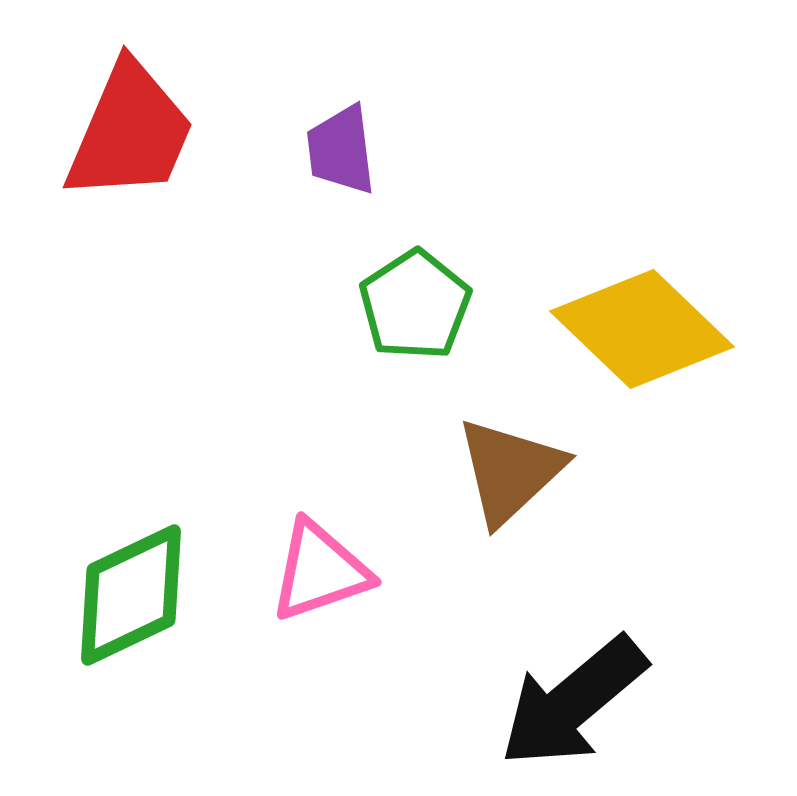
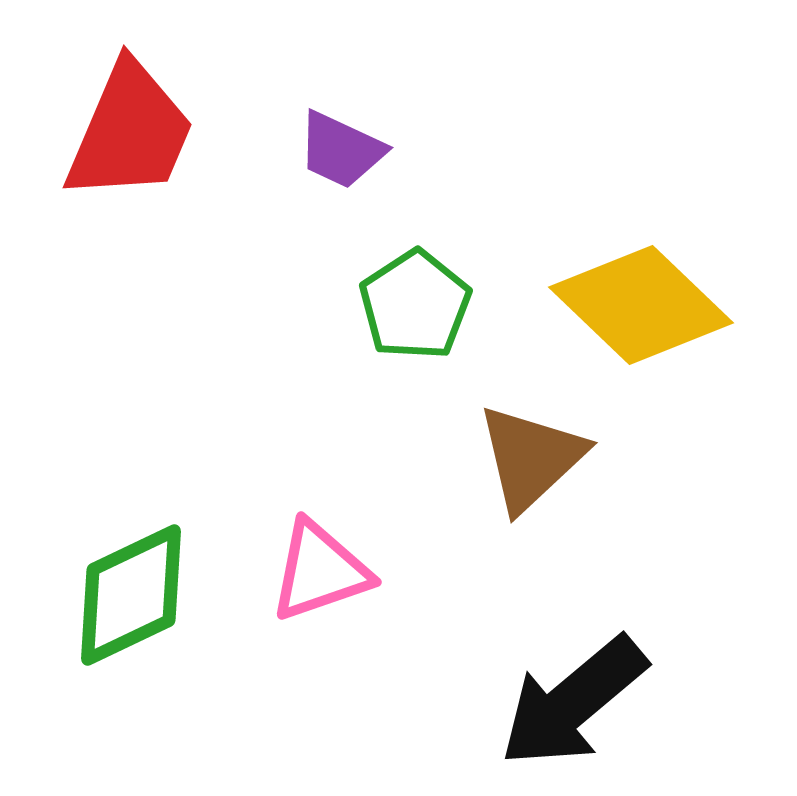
purple trapezoid: rotated 58 degrees counterclockwise
yellow diamond: moved 1 px left, 24 px up
brown triangle: moved 21 px right, 13 px up
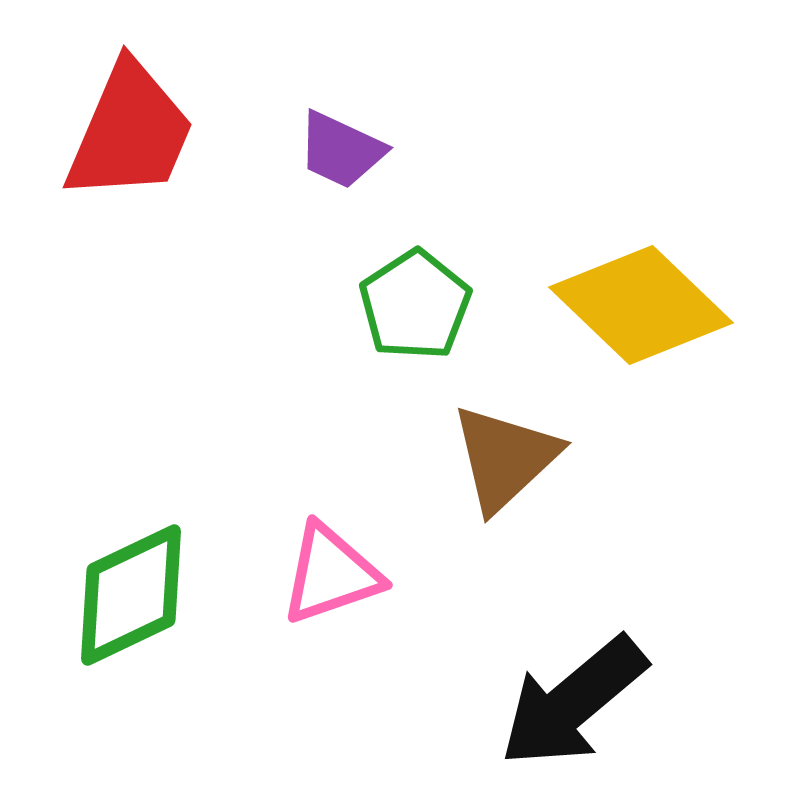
brown triangle: moved 26 px left
pink triangle: moved 11 px right, 3 px down
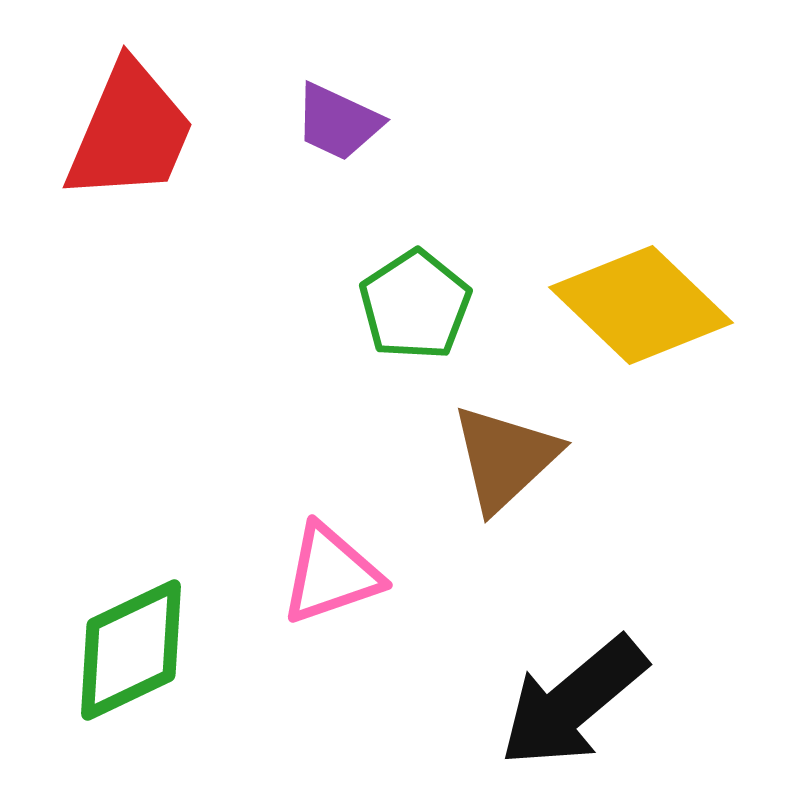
purple trapezoid: moved 3 px left, 28 px up
green diamond: moved 55 px down
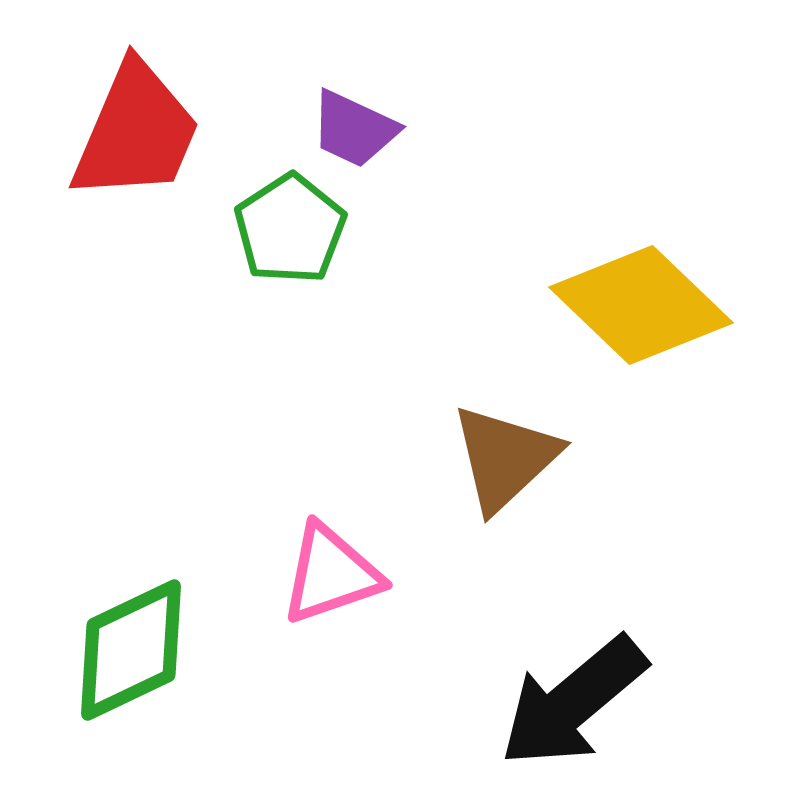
purple trapezoid: moved 16 px right, 7 px down
red trapezoid: moved 6 px right
green pentagon: moved 125 px left, 76 px up
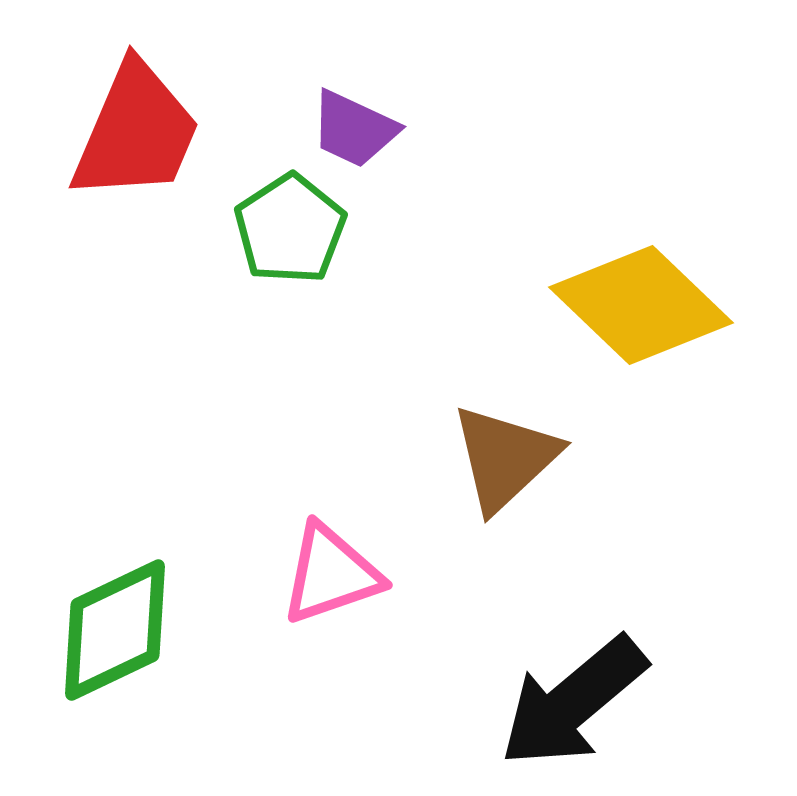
green diamond: moved 16 px left, 20 px up
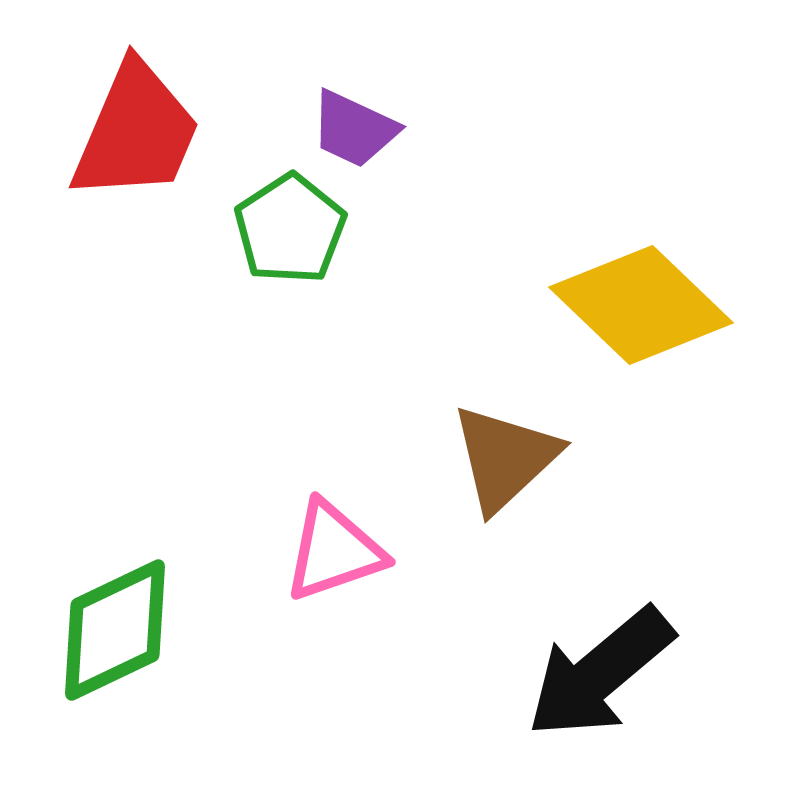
pink triangle: moved 3 px right, 23 px up
black arrow: moved 27 px right, 29 px up
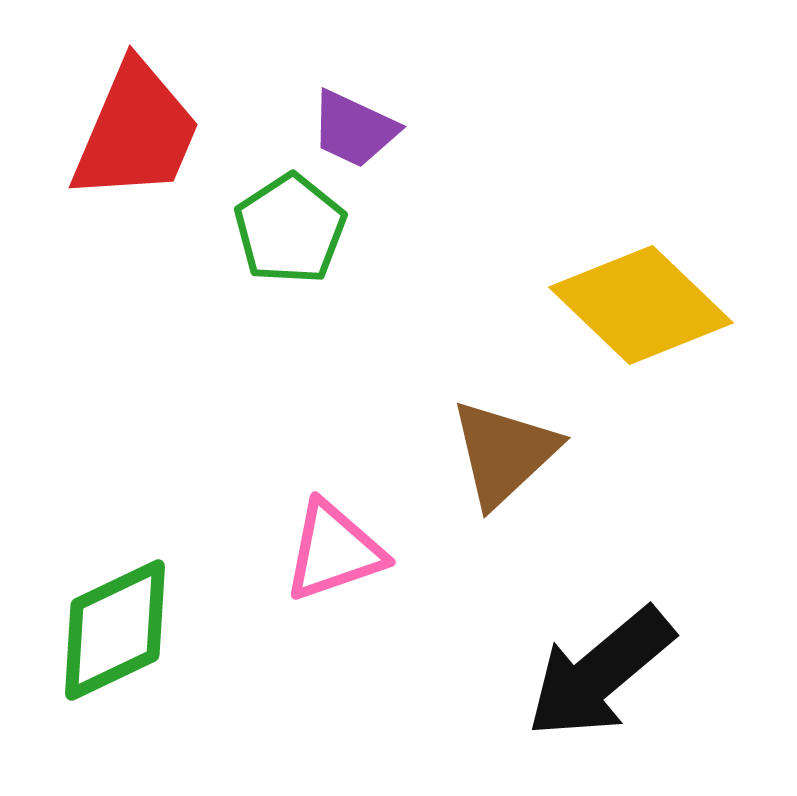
brown triangle: moved 1 px left, 5 px up
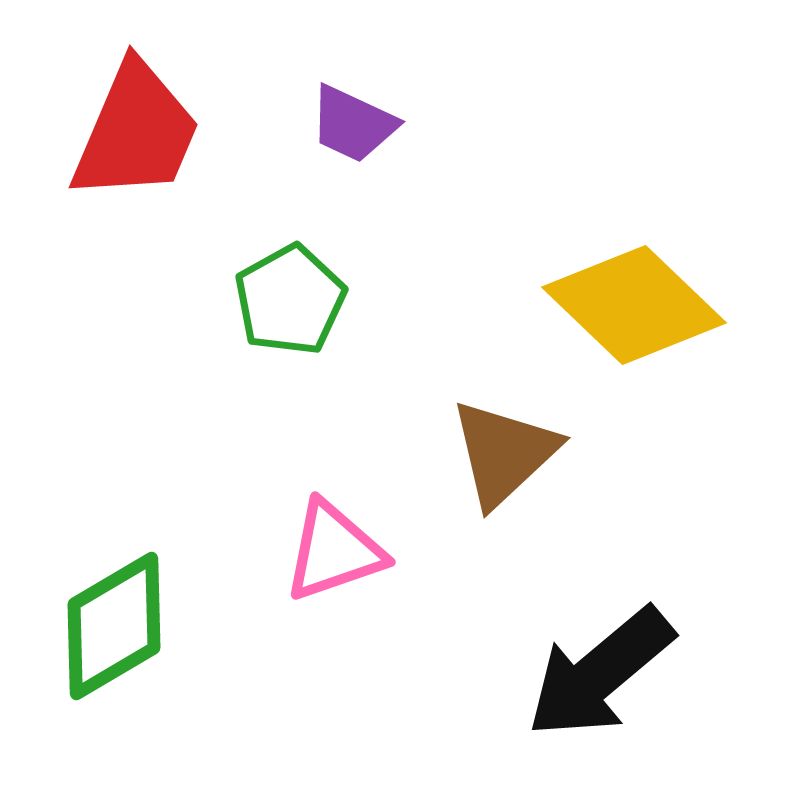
purple trapezoid: moved 1 px left, 5 px up
green pentagon: moved 71 px down; rotated 4 degrees clockwise
yellow diamond: moved 7 px left
green diamond: moved 1 px left, 4 px up; rotated 5 degrees counterclockwise
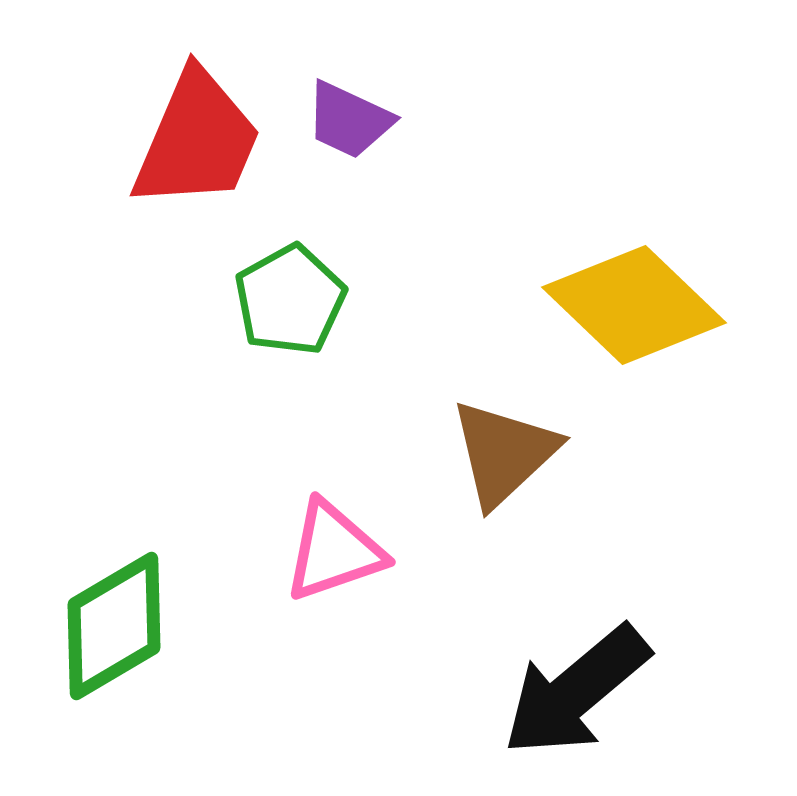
purple trapezoid: moved 4 px left, 4 px up
red trapezoid: moved 61 px right, 8 px down
black arrow: moved 24 px left, 18 px down
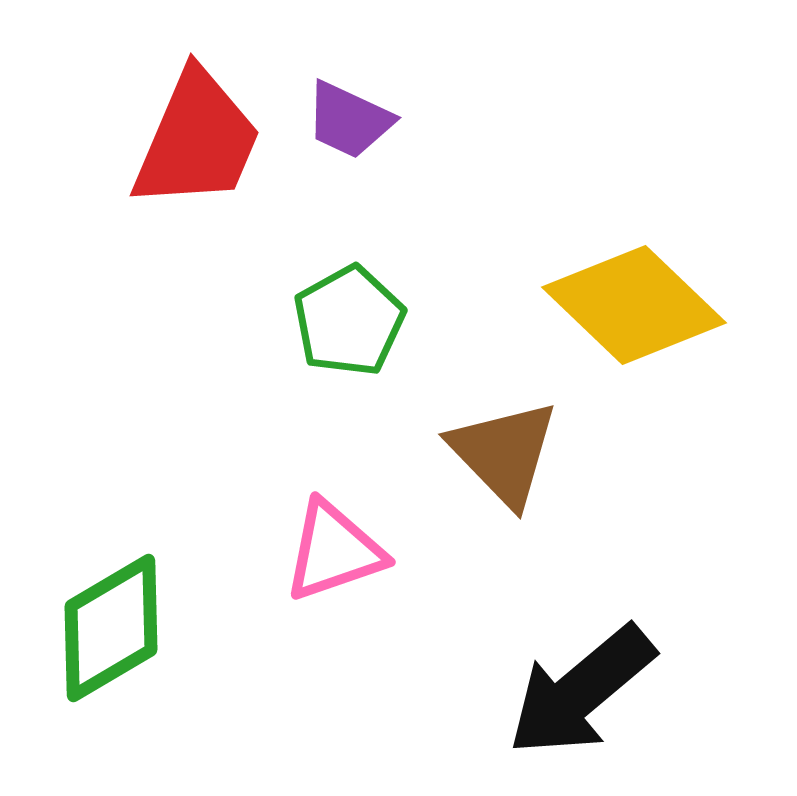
green pentagon: moved 59 px right, 21 px down
brown triangle: rotated 31 degrees counterclockwise
green diamond: moved 3 px left, 2 px down
black arrow: moved 5 px right
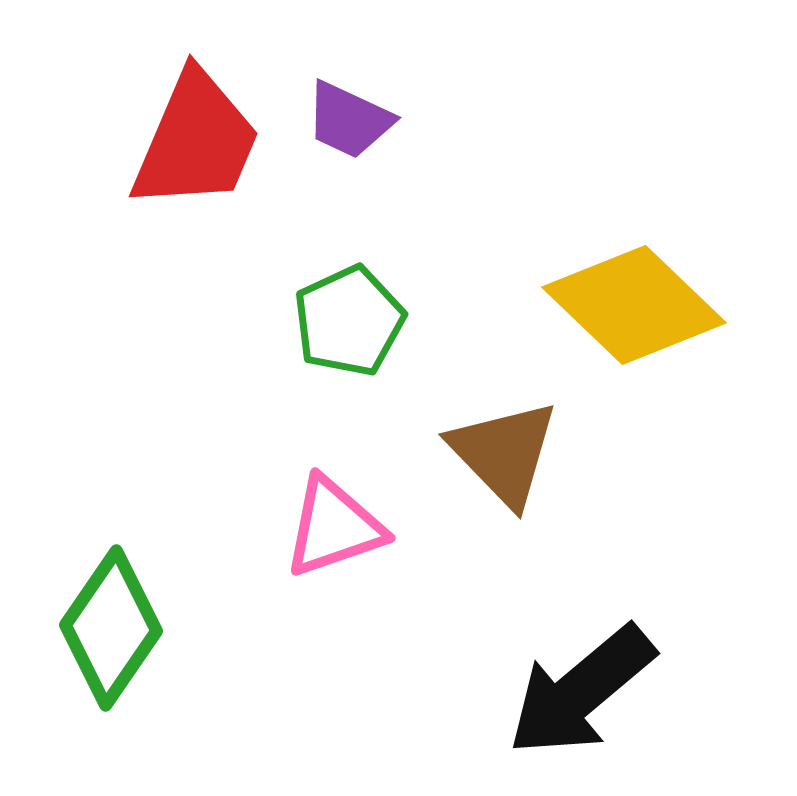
red trapezoid: moved 1 px left, 1 px down
green pentagon: rotated 4 degrees clockwise
pink triangle: moved 24 px up
green diamond: rotated 25 degrees counterclockwise
